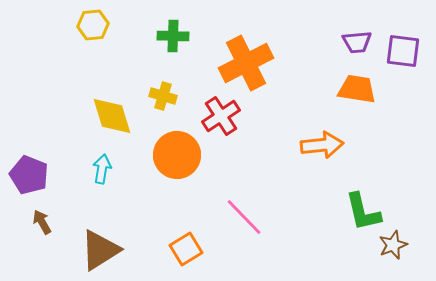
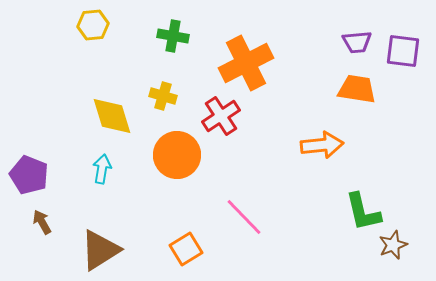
green cross: rotated 8 degrees clockwise
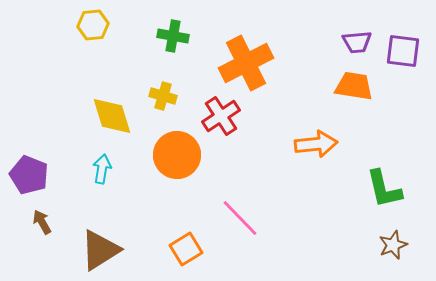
orange trapezoid: moved 3 px left, 3 px up
orange arrow: moved 6 px left, 1 px up
green L-shape: moved 21 px right, 23 px up
pink line: moved 4 px left, 1 px down
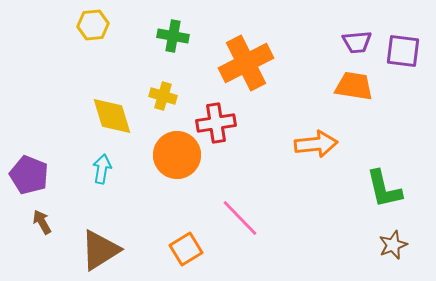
red cross: moved 5 px left, 7 px down; rotated 24 degrees clockwise
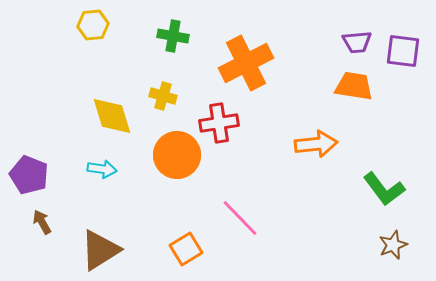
red cross: moved 3 px right
cyan arrow: rotated 88 degrees clockwise
green L-shape: rotated 24 degrees counterclockwise
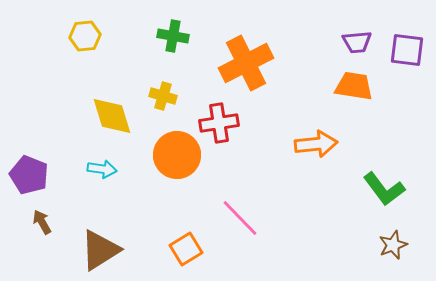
yellow hexagon: moved 8 px left, 11 px down
purple square: moved 4 px right, 1 px up
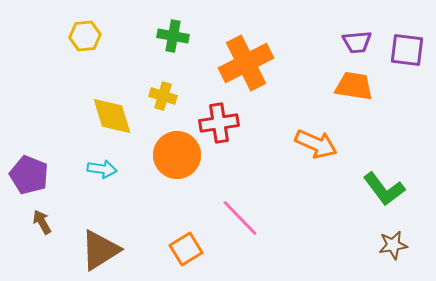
orange arrow: rotated 30 degrees clockwise
brown star: rotated 12 degrees clockwise
